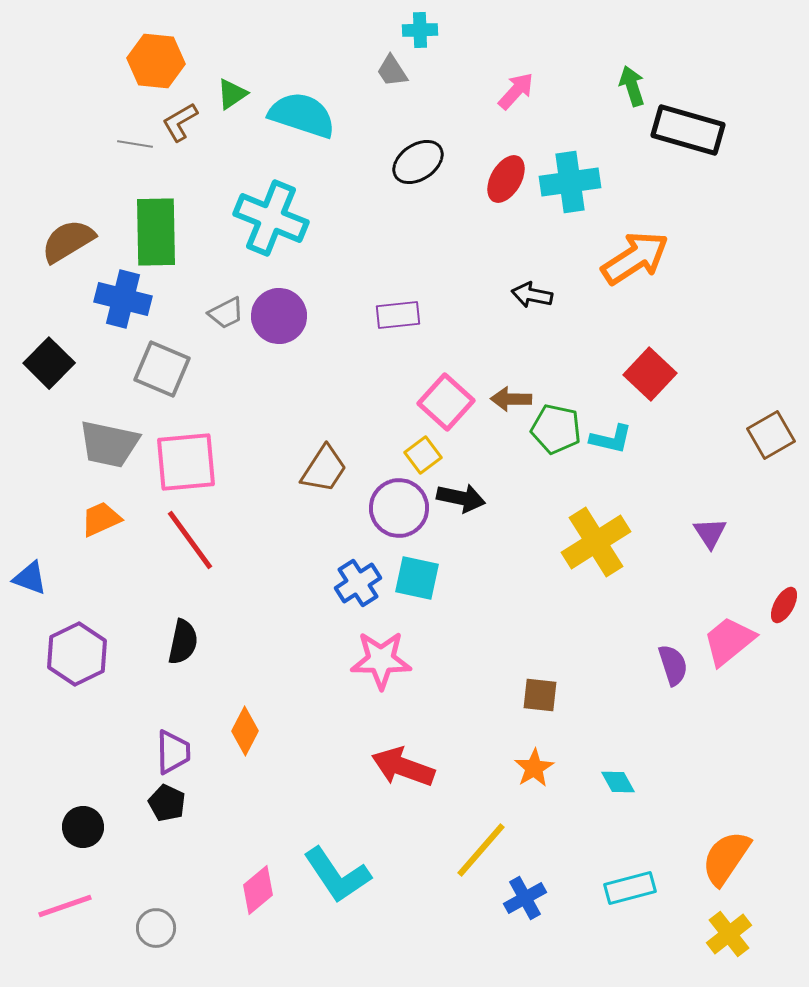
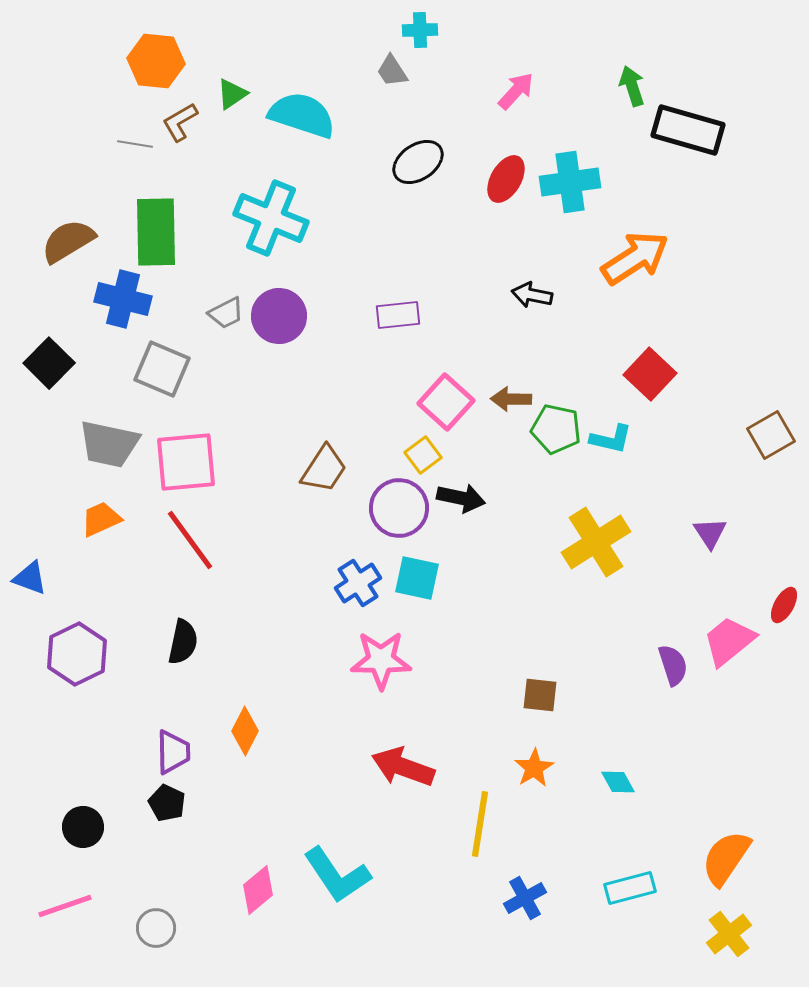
yellow line at (481, 850): moved 1 px left, 26 px up; rotated 32 degrees counterclockwise
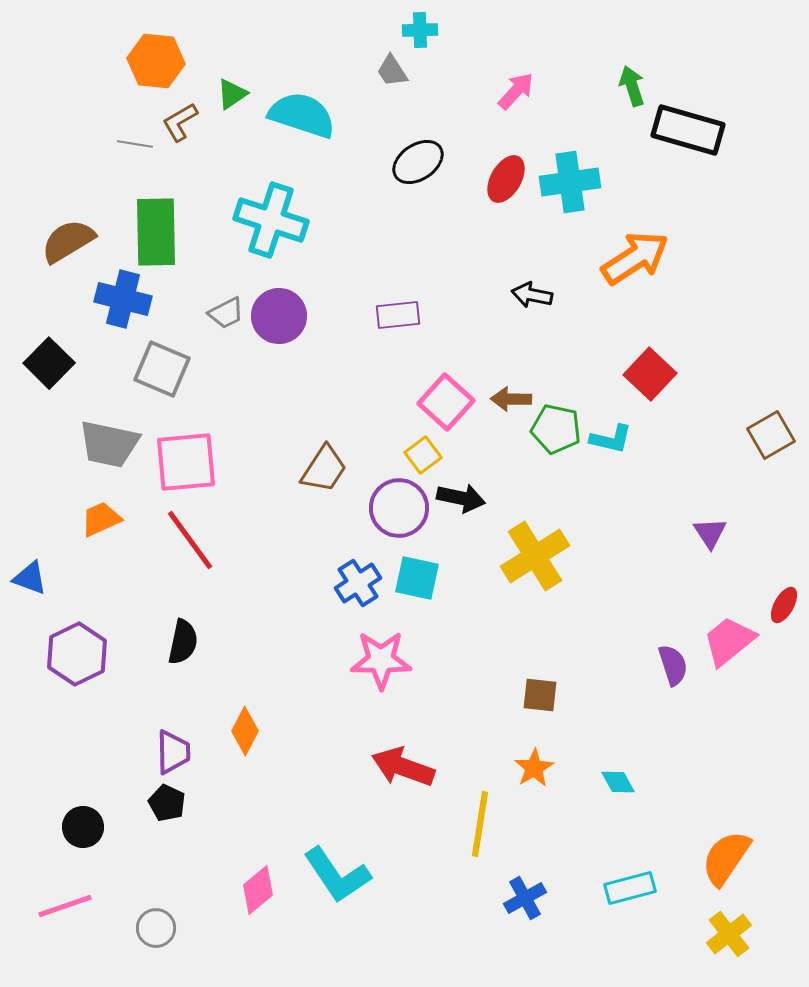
cyan cross at (271, 218): moved 2 px down; rotated 4 degrees counterclockwise
yellow cross at (596, 542): moved 61 px left, 14 px down
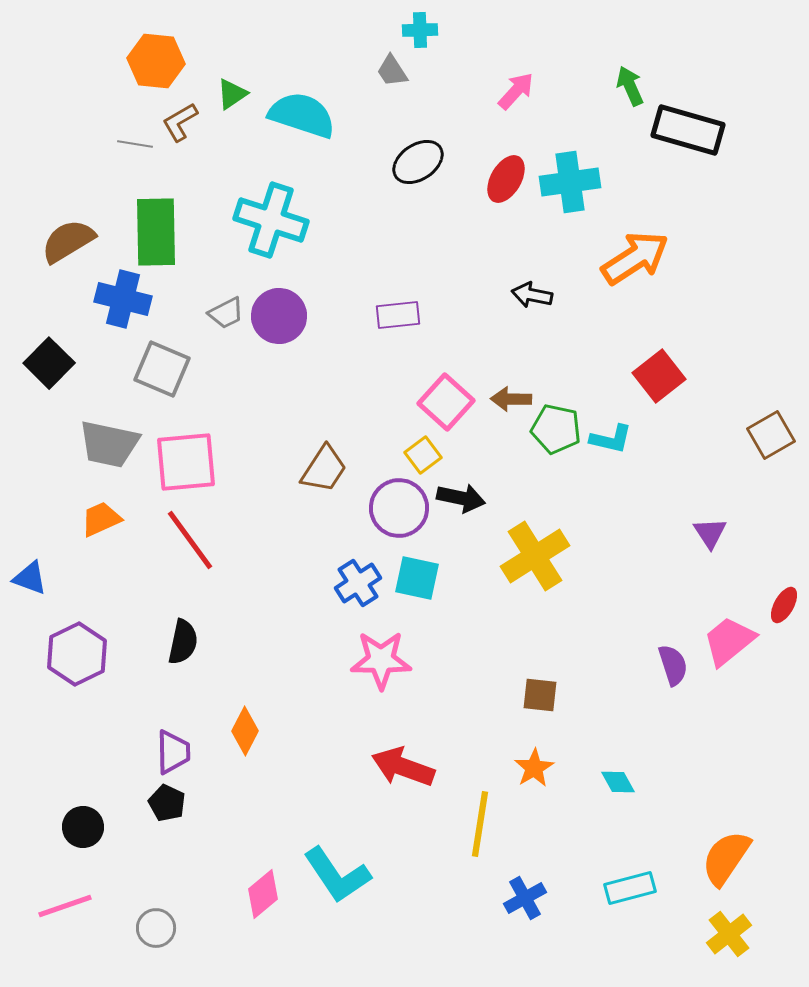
green arrow at (632, 86): moved 2 px left; rotated 6 degrees counterclockwise
red square at (650, 374): moved 9 px right, 2 px down; rotated 9 degrees clockwise
pink diamond at (258, 890): moved 5 px right, 4 px down
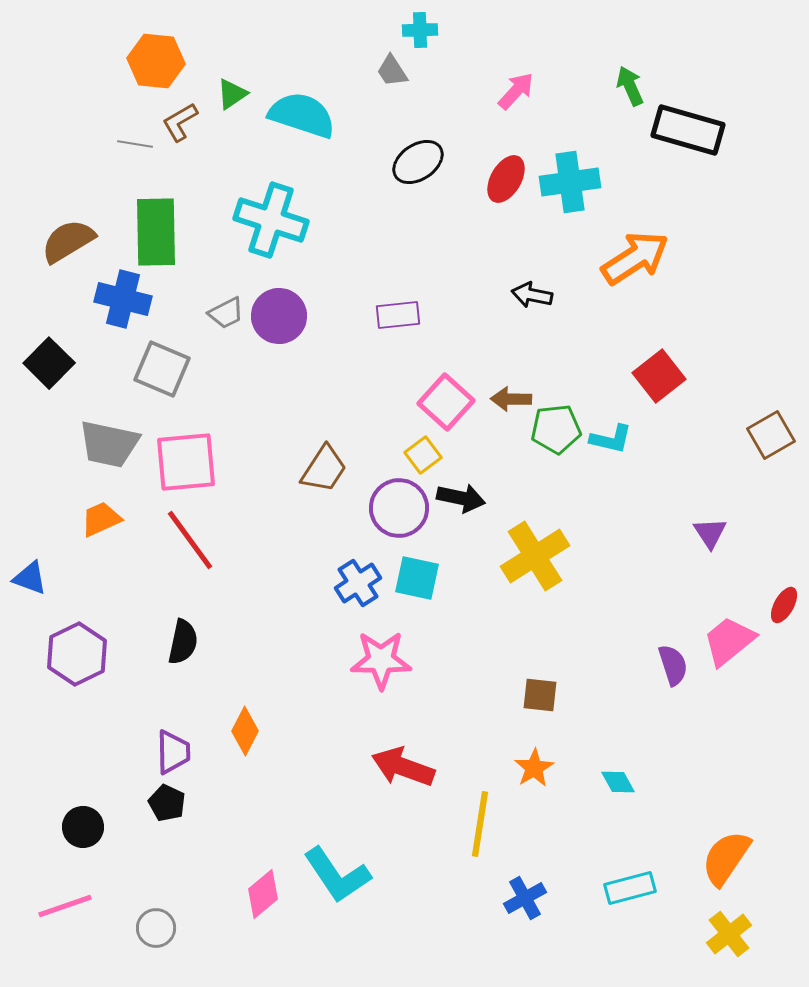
green pentagon at (556, 429): rotated 18 degrees counterclockwise
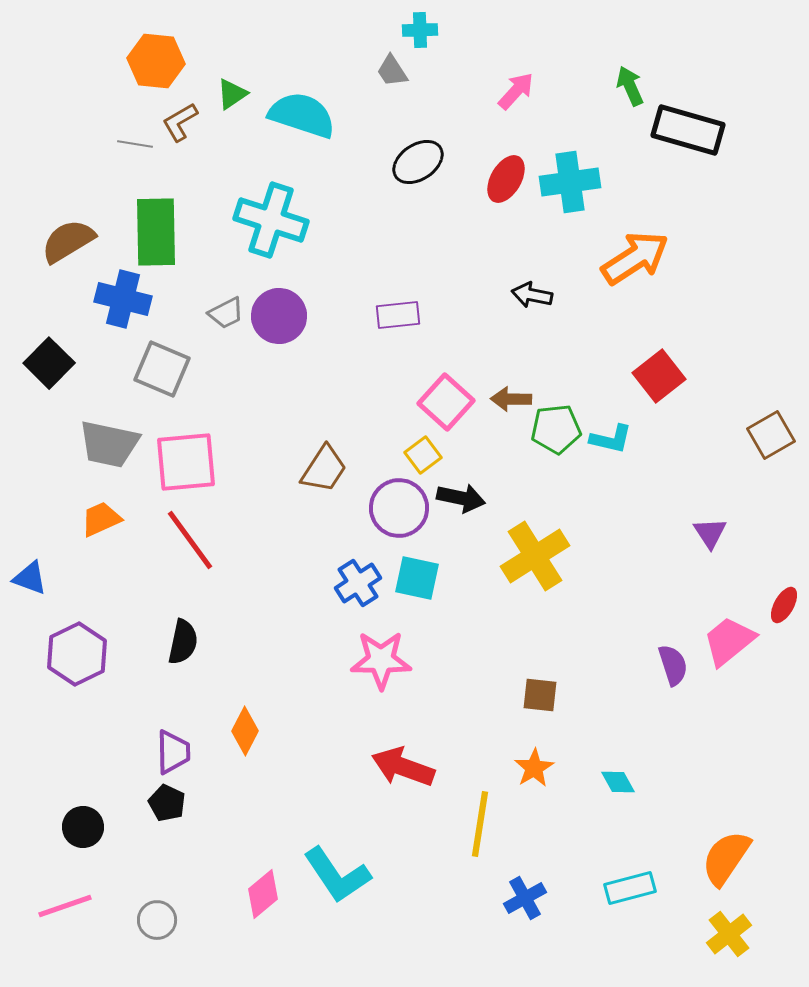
gray circle at (156, 928): moved 1 px right, 8 px up
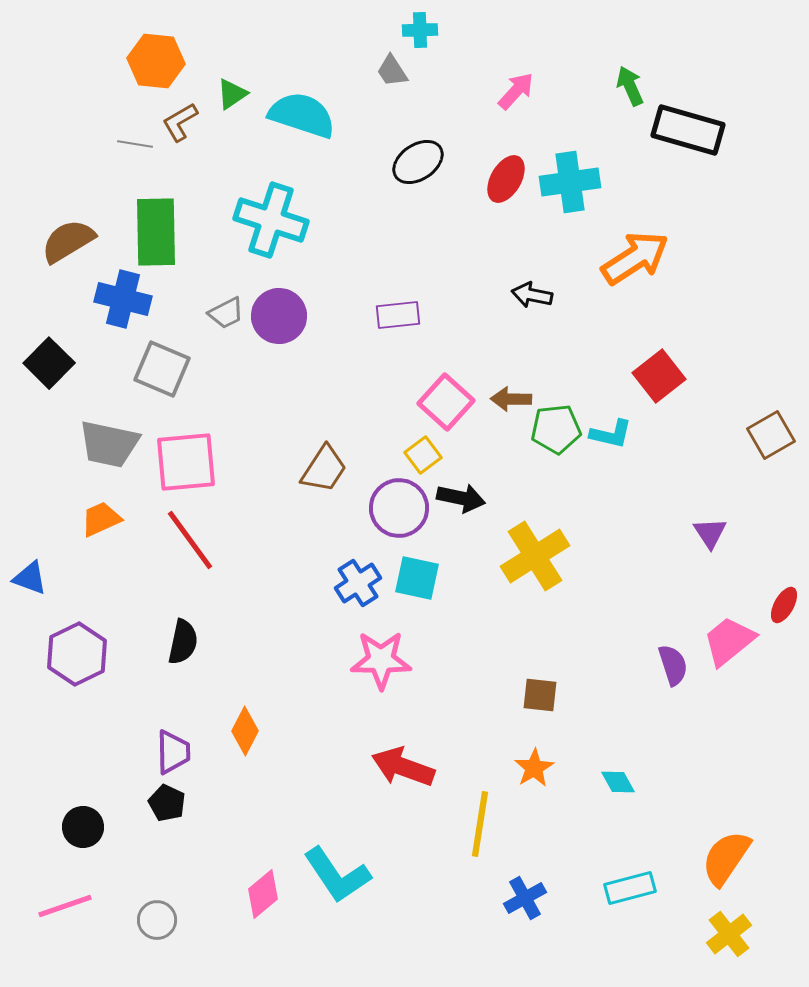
cyan L-shape at (611, 439): moved 5 px up
